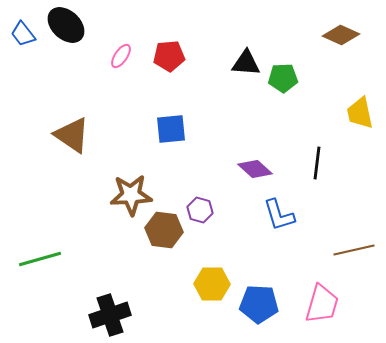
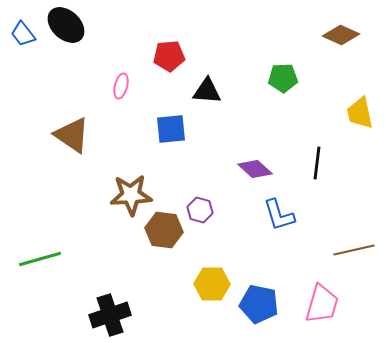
pink ellipse: moved 30 px down; rotated 20 degrees counterclockwise
black triangle: moved 39 px left, 28 px down
blue pentagon: rotated 9 degrees clockwise
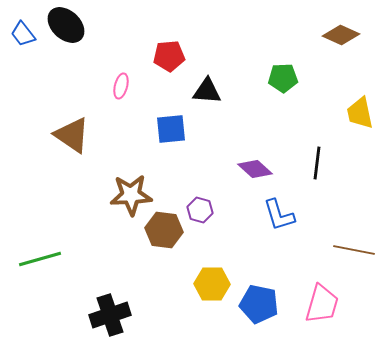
brown line: rotated 24 degrees clockwise
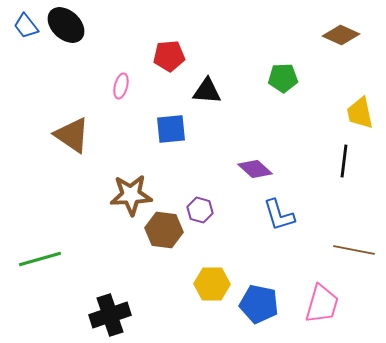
blue trapezoid: moved 3 px right, 8 px up
black line: moved 27 px right, 2 px up
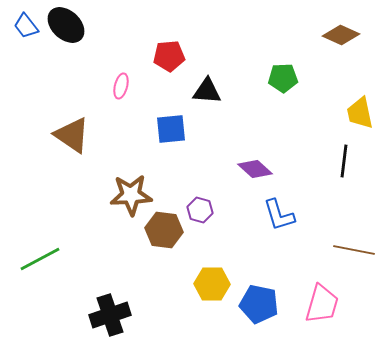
green line: rotated 12 degrees counterclockwise
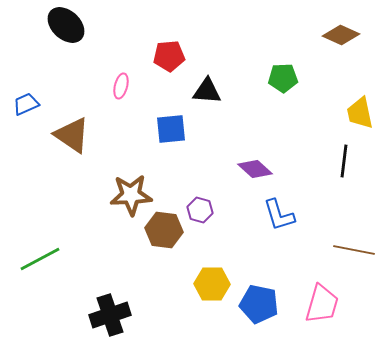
blue trapezoid: moved 78 px down; rotated 104 degrees clockwise
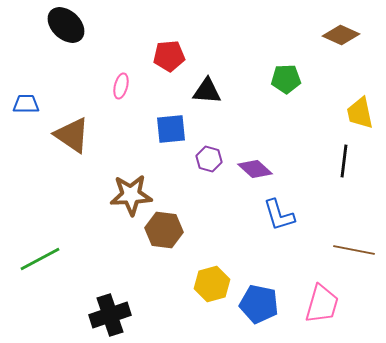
green pentagon: moved 3 px right, 1 px down
blue trapezoid: rotated 24 degrees clockwise
purple hexagon: moved 9 px right, 51 px up
yellow hexagon: rotated 16 degrees counterclockwise
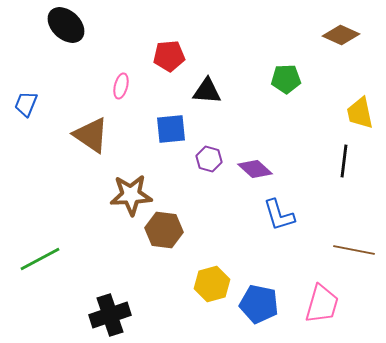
blue trapezoid: rotated 68 degrees counterclockwise
brown triangle: moved 19 px right
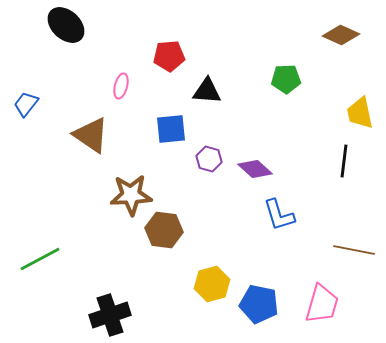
blue trapezoid: rotated 16 degrees clockwise
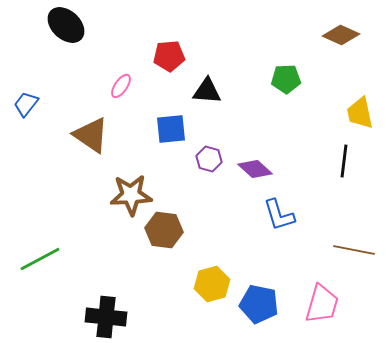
pink ellipse: rotated 20 degrees clockwise
black cross: moved 4 px left, 2 px down; rotated 24 degrees clockwise
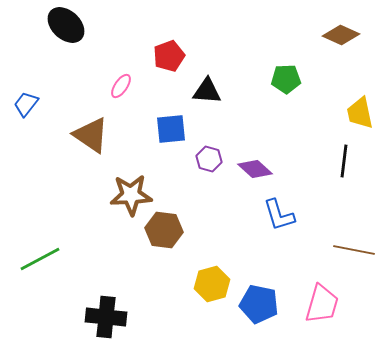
red pentagon: rotated 16 degrees counterclockwise
